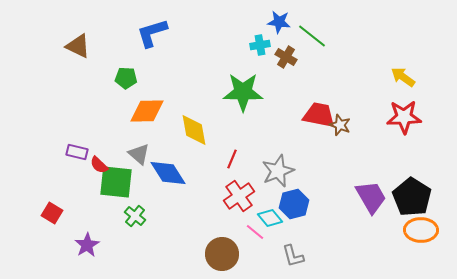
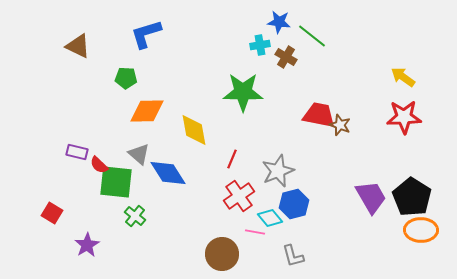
blue L-shape: moved 6 px left, 1 px down
pink line: rotated 30 degrees counterclockwise
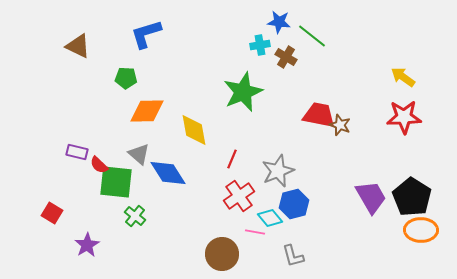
green star: rotated 24 degrees counterclockwise
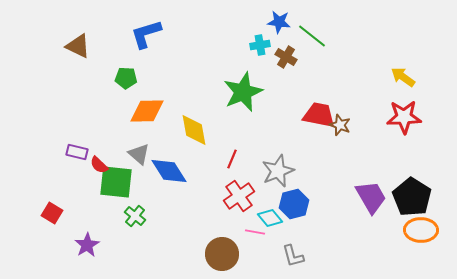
blue diamond: moved 1 px right, 2 px up
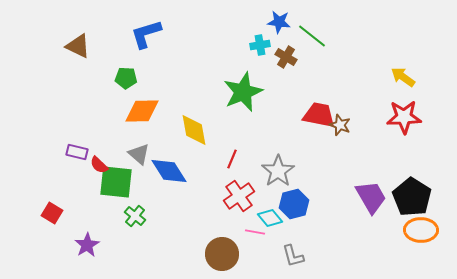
orange diamond: moved 5 px left
gray star: rotated 12 degrees counterclockwise
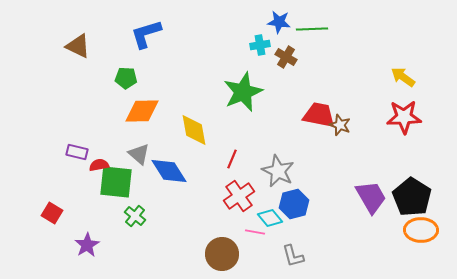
green line: moved 7 px up; rotated 40 degrees counterclockwise
red semicircle: rotated 126 degrees clockwise
gray star: rotated 12 degrees counterclockwise
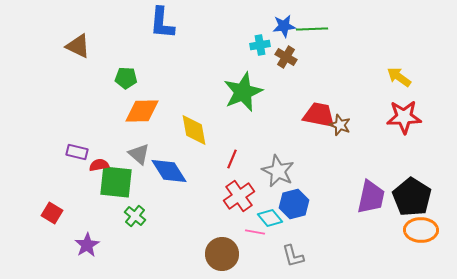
blue star: moved 5 px right, 4 px down; rotated 15 degrees counterclockwise
blue L-shape: moved 16 px right, 11 px up; rotated 68 degrees counterclockwise
yellow arrow: moved 4 px left
purple trapezoid: rotated 42 degrees clockwise
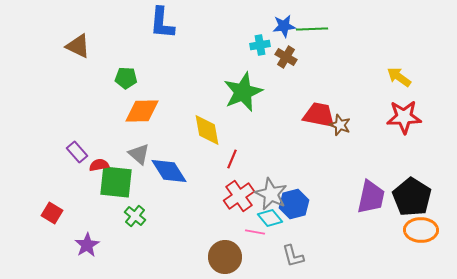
yellow diamond: moved 13 px right
purple rectangle: rotated 35 degrees clockwise
gray star: moved 7 px left, 23 px down
brown circle: moved 3 px right, 3 px down
